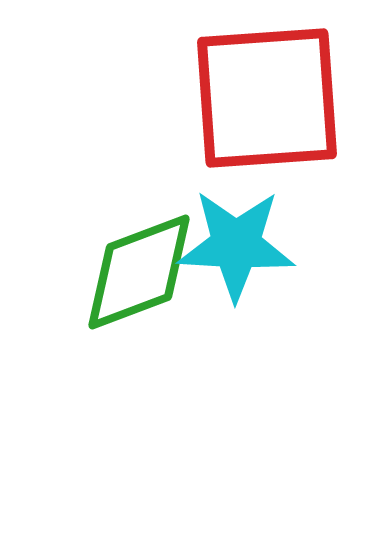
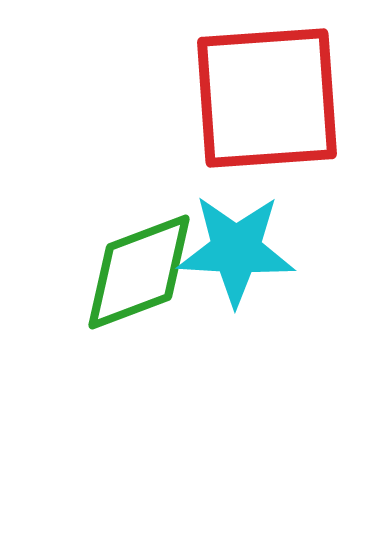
cyan star: moved 5 px down
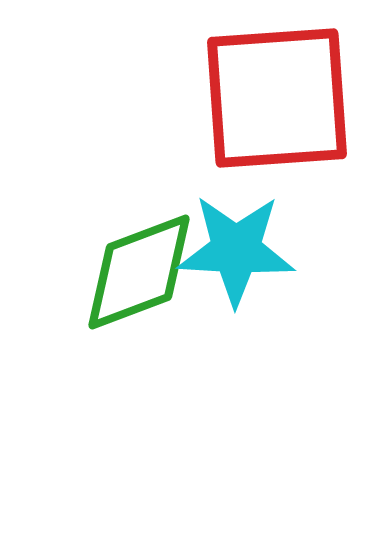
red square: moved 10 px right
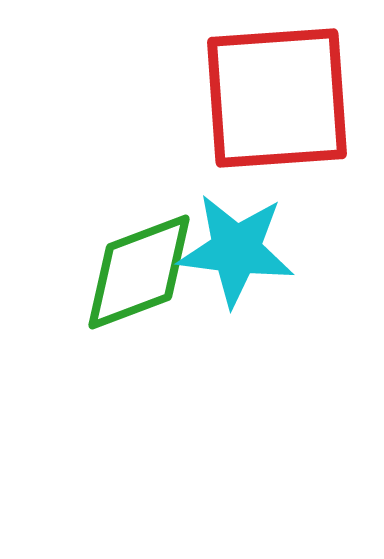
cyan star: rotated 4 degrees clockwise
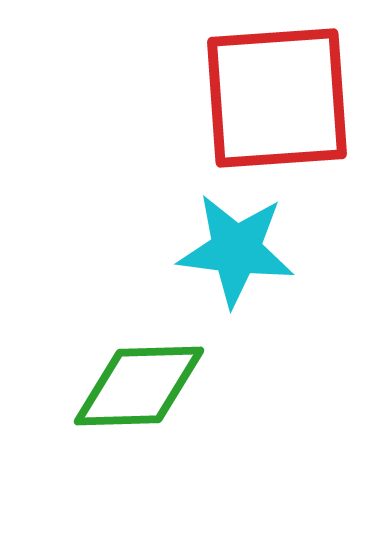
green diamond: moved 114 px down; rotated 19 degrees clockwise
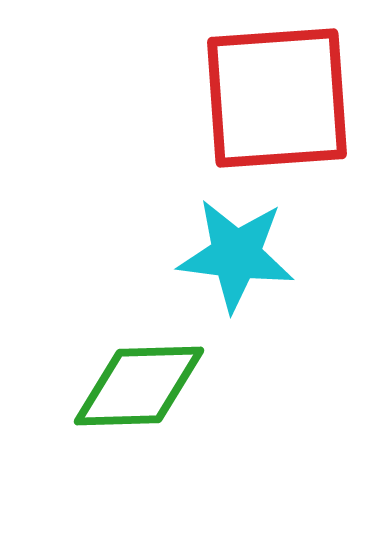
cyan star: moved 5 px down
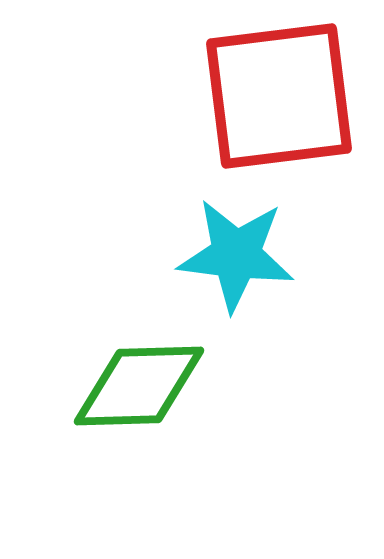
red square: moved 2 px right, 2 px up; rotated 3 degrees counterclockwise
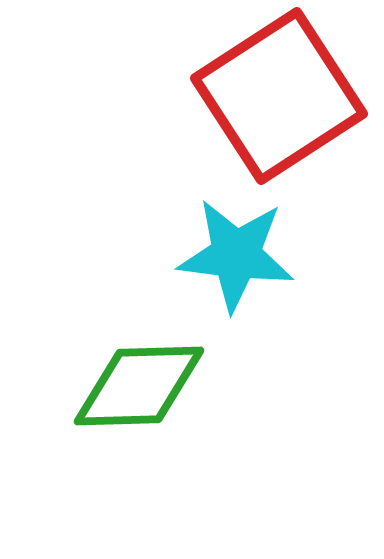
red square: rotated 26 degrees counterclockwise
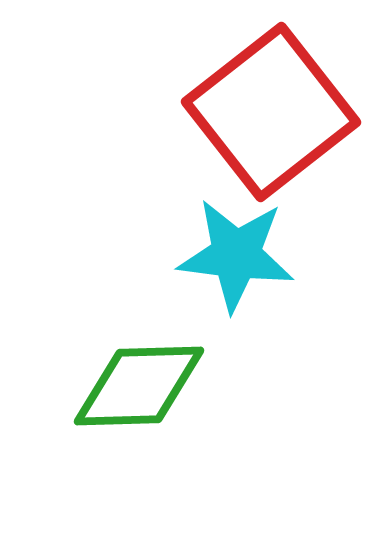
red square: moved 8 px left, 16 px down; rotated 5 degrees counterclockwise
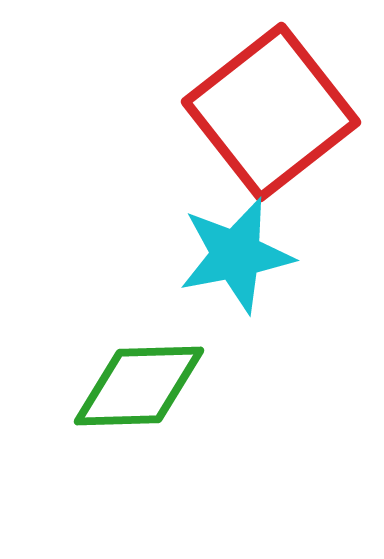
cyan star: rotated 18 degrees counterclockwise
